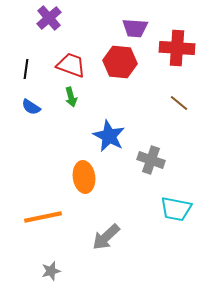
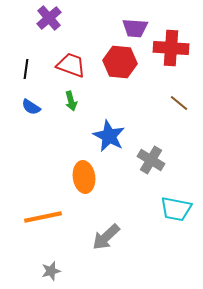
red cross: moved 6 px left
green arrow: moved 4 px down
gray cross: rotated 12 degrees clockwise
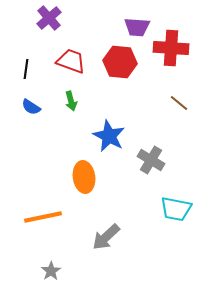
purple trapezoid: moved 2 px right, 1 px up
red trapezoid: moved 4 px up
gray star: rotated 18 degrees counterclockwise
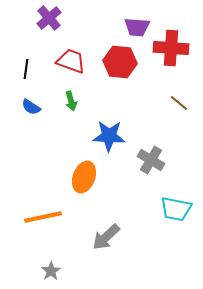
blue star: rotated 24 degrees counterclockwise
orange ellipse: rotated 28 degrees clockwise
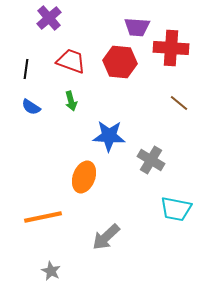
gray star: rotated 12 degrees counterclockwise
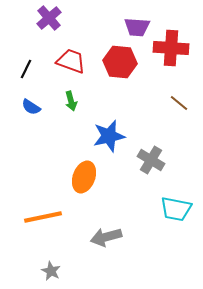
black line: rotated 18 degrees clockwise
blue star: rotated 16 degrees counterclockwise
gray arrow: rotated 28 degrees clockwise
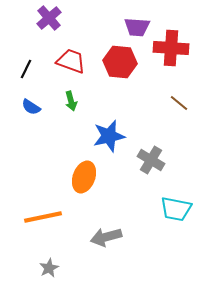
gray star: moved 2 px left, 3 px up; rotated 18 degrees clockwise
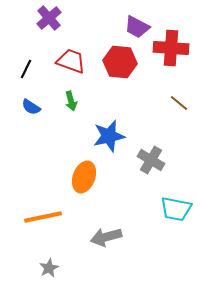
purple trapezoid: rotated 24 degrees clockwise
